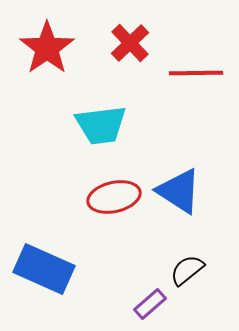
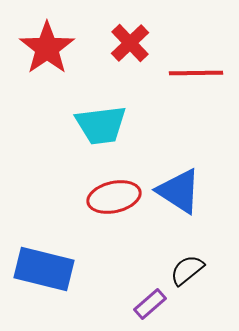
blue rectangle: rotated 10 degrees counterclockwise
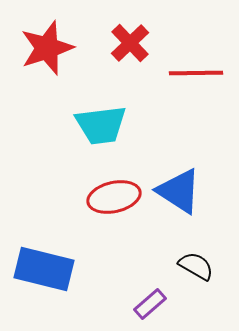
red star: rotated 16 degrees clockwise
black semicircle: moved 9 px right, 4 px up; rotated 69 degrees clockwise
